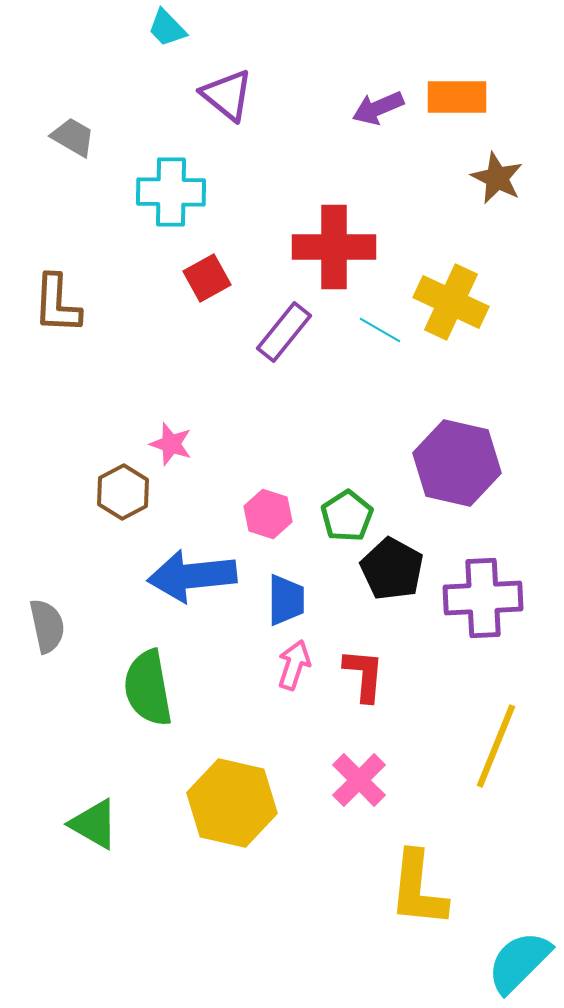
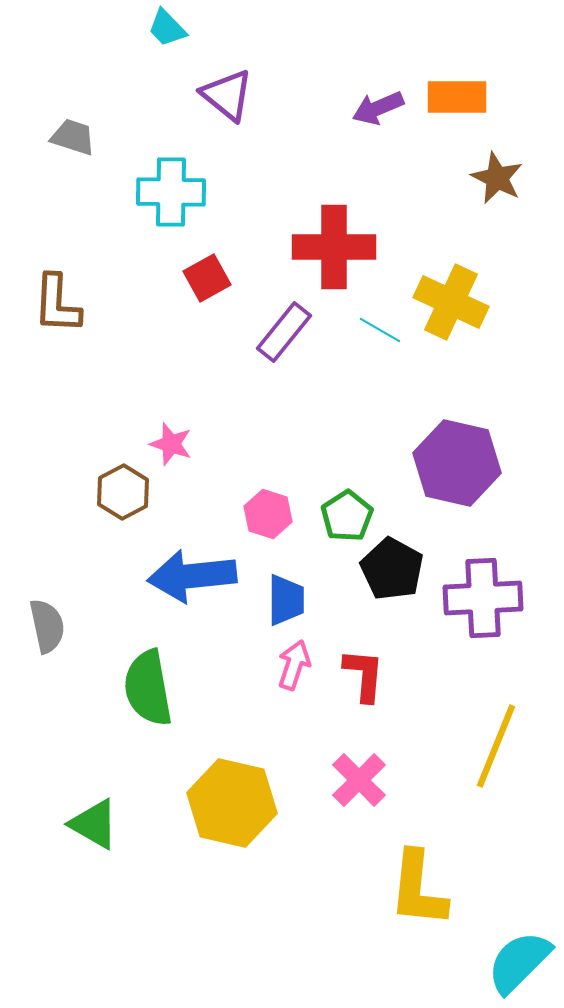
gray trapezoid: rotated 12 degrees counterclockwise
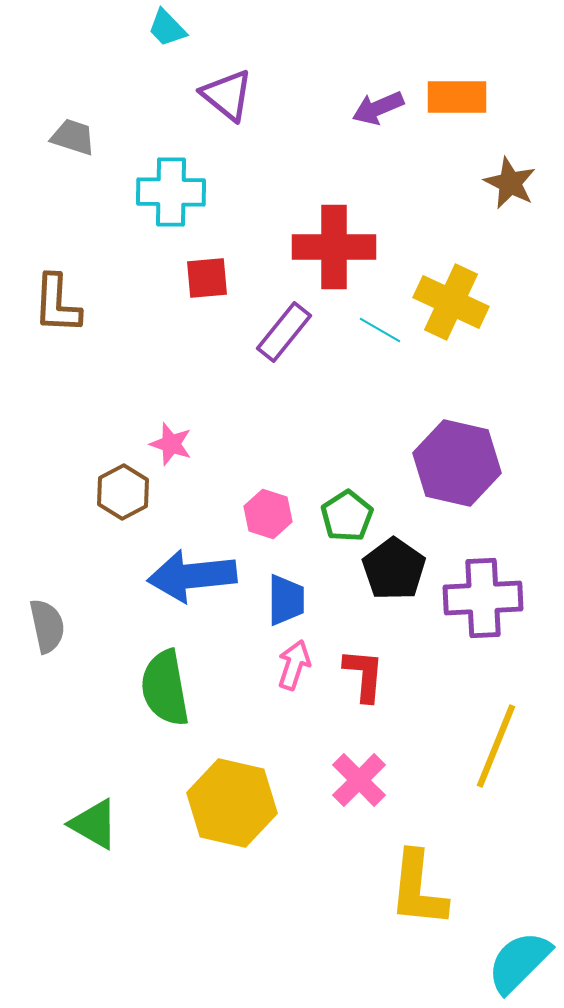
brown star: moved 13 px right, 5 px down
red square: rotated 24 degrees clockwise
black pentagon: moved 2 px right; rotated 6 degrees clockwise
green semicircle: moved 17 px right
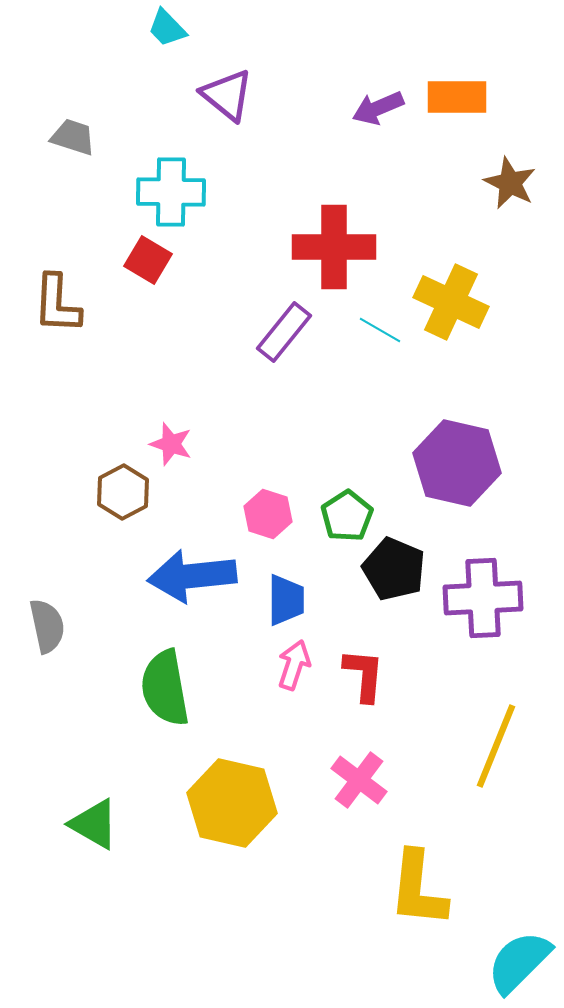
red square: moved 59 px left, 18 px up; rotated 36 degrees clockwise
black pentagon: rotated 12 degrees counterclockwise
pink cross: rotated 8 degrees counterclockwise
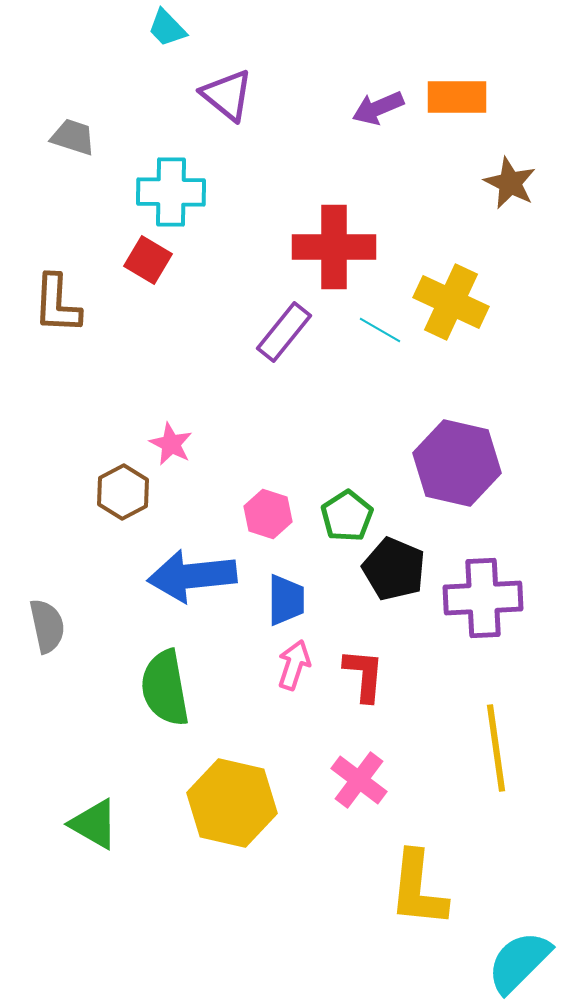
pink star: rotated 9 degrees clockwise
yellow line: moved 2 px down; rotated 30 degrees counterclockwise
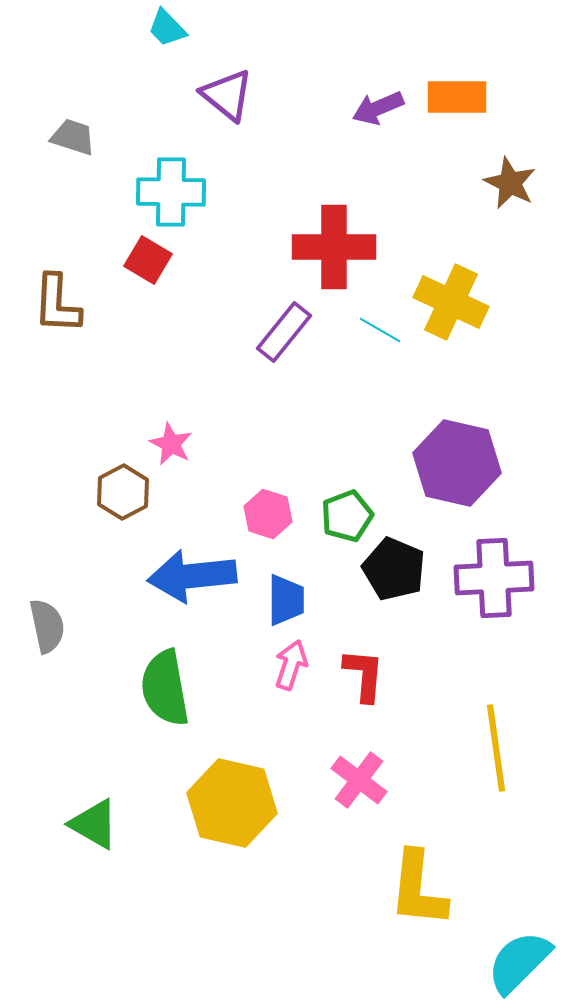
green pentagon: rotated 12 degrees clockwise
purple cross: moved 11 px right, 20 px up
pink arrow: moved 3 px left
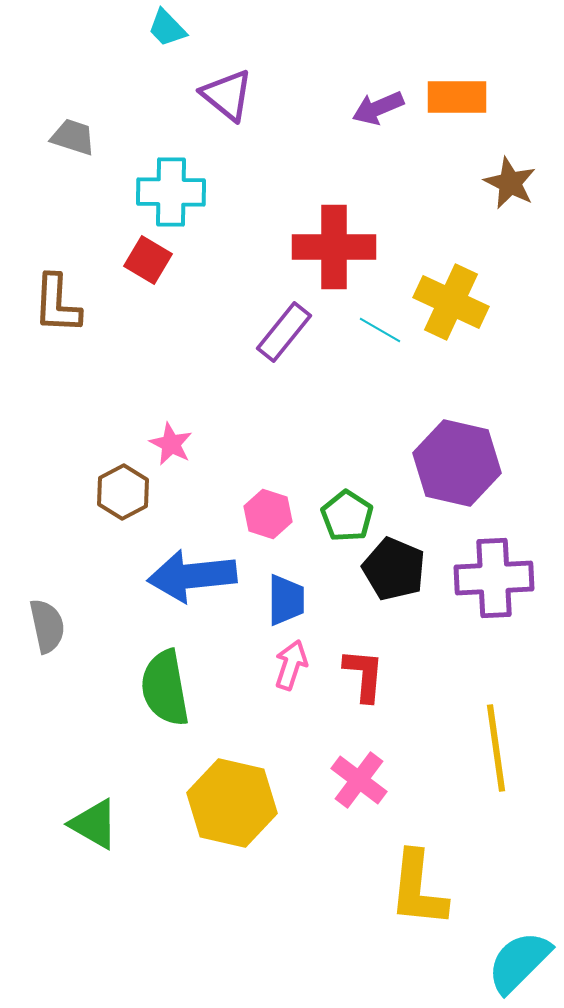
green pentagon: rotated 18 degrees counterclockwise
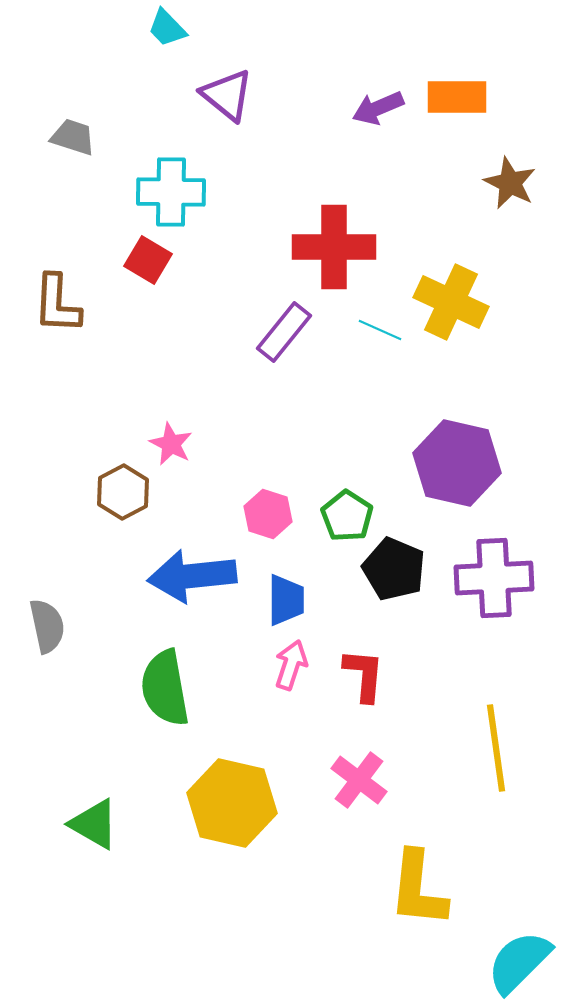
cyan line: rotated 6 degrees counterclockwise
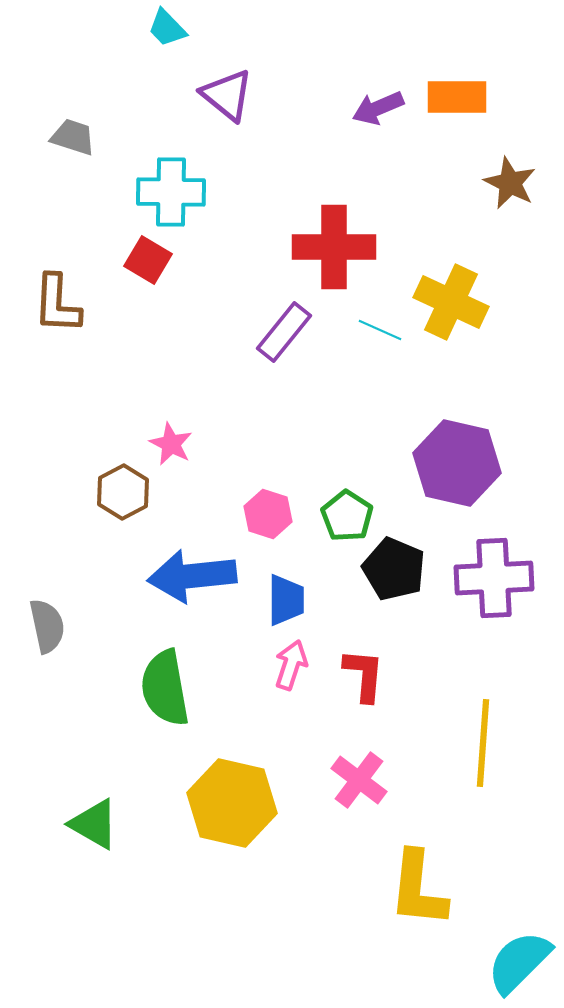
yellow line: moved 13 px left, 5 px up; rotated 12 degrees clockwise
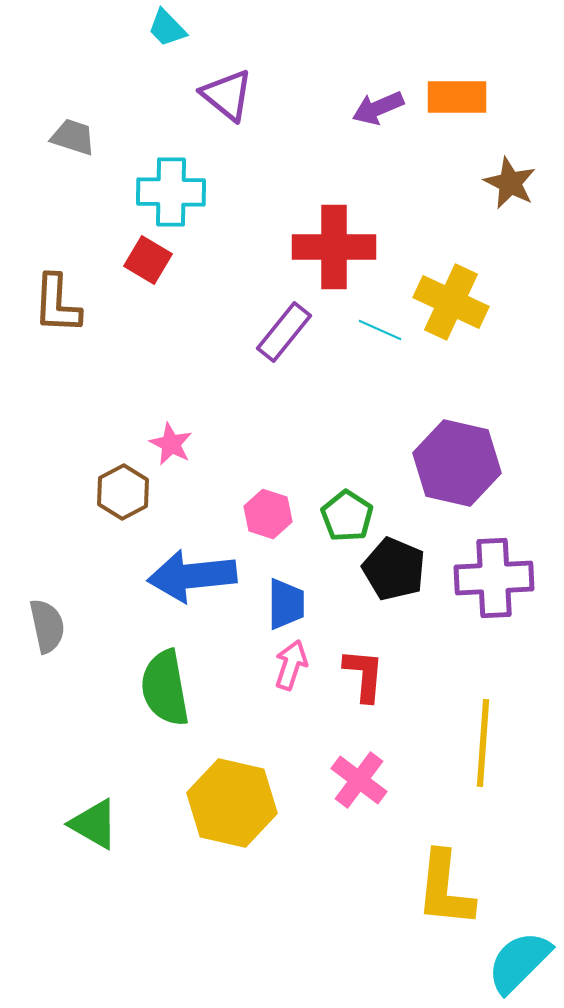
blue trapezoid: moved 4 px down
yellow L-shape: moved 27 px right
